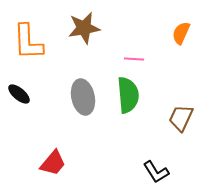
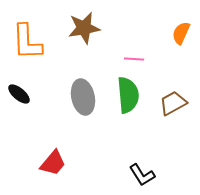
orange L-shape: moved 1 px left
brown trapezoid: moved 8 px left, 15 px up; rotated 36 degrees clockwise
black L-shape: moved 14 px left, 3 px down
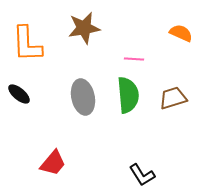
orange semicircle: rotated 90 degrees clockwise
orange L-shape: moved 2 px down
brown trapezoid: moved 5 px up; rotated 12 degrees clockwise
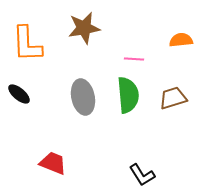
orange semicircle: moved 7 px down; rotated 30 degrees counterclockwise
red trapezoid: rotated 108 degrees counterclockwise
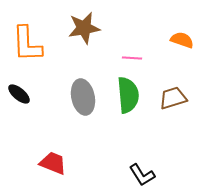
orange semicircle: moved 1 px right; rotated 25 degrees clockwise
pink line: moved 2 px left, 1 px up
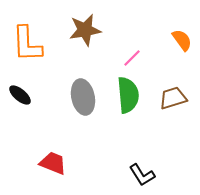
brown star: moved 1 px right, 2 px down
orange semicircle: rotated 35 degrees clockwise
pink line: rotated 48 degrees counterclockwise
black ellipse: moved 1 px right, 1 px down
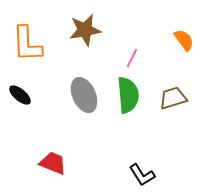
orange semicircle: moved 2 px right
pink line: rotated 18 degrees counterclockwise
gray ellipse: moved 1 px right, 2 px up; rotated 12 degrees counterclockwise
